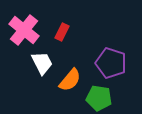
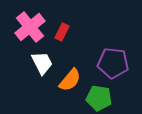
pink cross: moved 6 px right, 3 px up; rotated 12 degrees clockwise
purple pentagon: moved 2 px right; rotated 12 degrees counterclockwise
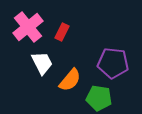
pink cross: moved 2 px left
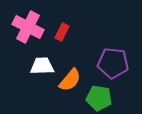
pink cross: rotated 24 degrees counterclockwise
white trapezoid: moved 3 px down; rotated 65 degrees counterclockwise
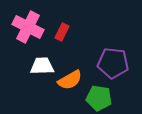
orange semicircle: rotated 20 degrees clockwise
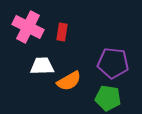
red rectangle: rotated 18 degrees counterclockwise
orange semicircle: moved 1 px left, 1 px down
green pentagon: moved 9 px right
